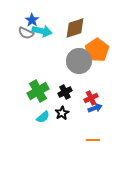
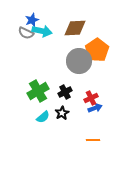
blue star: rotated 16 degrees clockwise
brown diamond: rotated 15 degrees clockwise
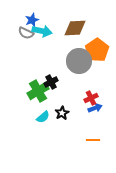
black cross: moved 14 px left, 10 px up
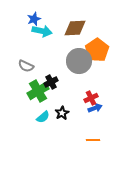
blue star: moved 2 px right, 1 px up
gray semicircle: moved 33 px down
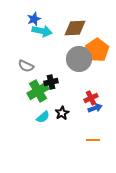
gray circle: moved 2 px up
black cross: rotated 16 degrees clockwise
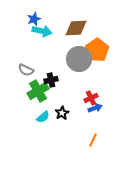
brown diamond: moved 1 px right
gray semicircle: moved 4 px down
black cross: moved 2 px up
orange line: rotated 64 degrees counterclockwise
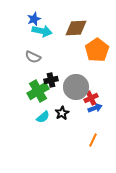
gray circle: moved 3 px left, 28 px down
gray semicircle: moved 7 px right, 13 px up
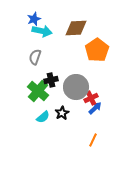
gray semicircle: moved 2 px right; rotated 84 degrees clockwise
green cross: rotated 20 degrees counterclockwise
blue arrow: rotated 24 degrees counterclockwise
